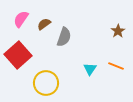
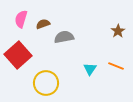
pink semicircle: rotated 18 degrees counterclockwise
brown semicircle: moved 1 px left; rotated 16 degrees clockwise
gray semicircle: rotated 120 degrees counterclockwise
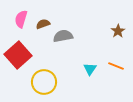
gray semicircle: moved 1 px left, 1 px up
yellow circle: moved 2 px left, 1 px up
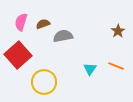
pink semicircle: moved 3 px down
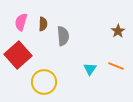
brown semicircle: rotated 112 degrees clockwise
gray semicircle: rotated 96 degrees clockwise
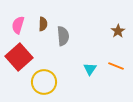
pink semicircle: moved 3 px left, 3 px down
red square: moved 1 px right, 2 px down
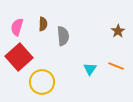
pink semicircle: moved 1 px left, 2 px down
yellow circle: moved 2 px left
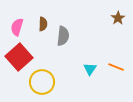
brown star: moved 13 px up
gray semicircle: rotated 12 degrees clockwise
orange line: moved 1 px down
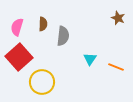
brown star: rotated 16 degrees counterclockwise
cyan triangle: moved 10 px up
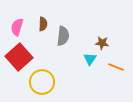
brown star: moved 16 px left, 25 px down; rotated 16 degrees counterclockwise
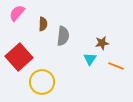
pink semicircle: moved 14 px up; rotated 24 degrees clockwise
brown star: rotated 16 degrees counterclockwise
orange line: moved 1 px up
